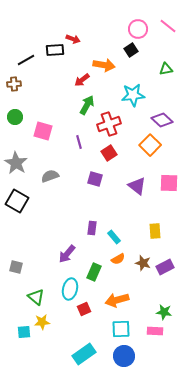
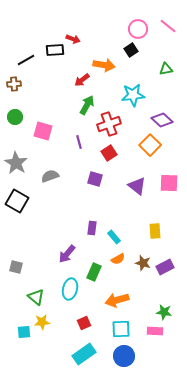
red square at (84, 309): moved 14 px down
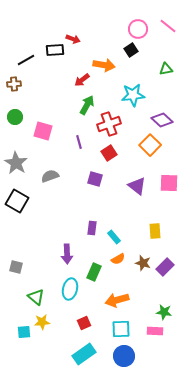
purple arrow at (67, 254): rotated 42 degrees counterclockwise
purple rectangle at (165, 267): rotated 18 degrees counterclockwise
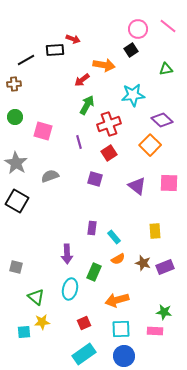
purple rectangle at (165, 267): rotated 24 degrees clockwise
